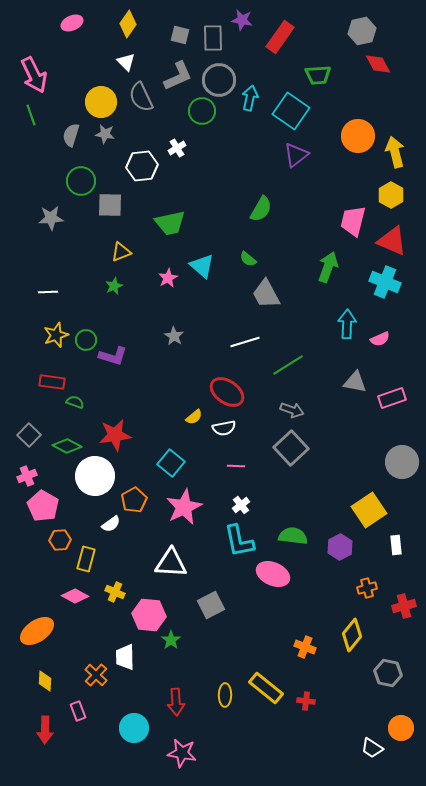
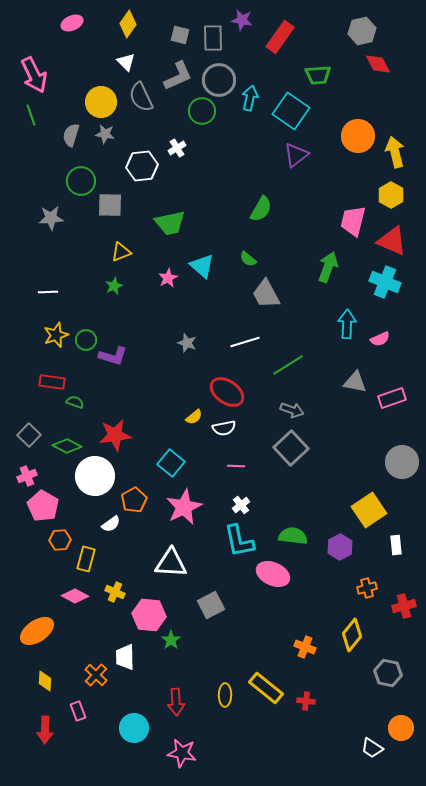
gray star at (174, 336): moved 13 px right, 7 px down; rotated 12 degrees counterclockwise
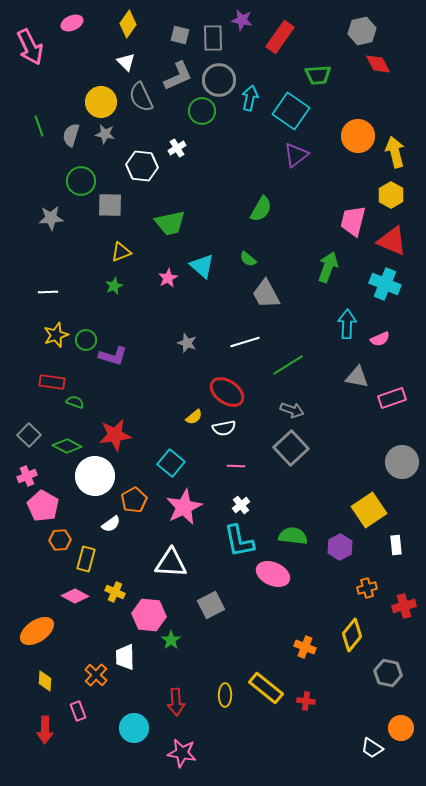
pink arrow at (34, 75): moved 4 px left, 28 px up
green line at (31, 115): moved 8 px right, 11 px down
white hexagon at (142, 166): rotated 12 degrees clockwise
cyan cross at (385, 282): moved 2 px down
gray triangle at (355, 382): moved 2 px right, 5 px up
